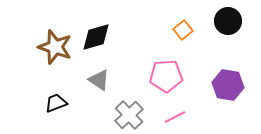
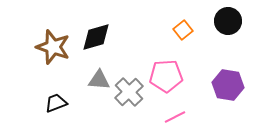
brown star: moved 2 px left
gray triangle: rotated 30 degrees counterclockwise
gray cross: moved 23 px up
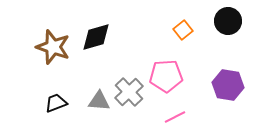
gray triangle: moved 21 px down
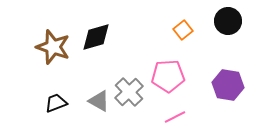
pink pentagon: moved 2 px right
gray triangle: rotated 25 degrees clockwise
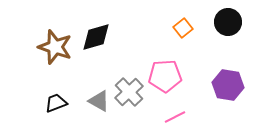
black circle: moved 1 px down
orange square: moved 2 px up
brown star: moved 2 px right
pink pentagon: moved 3 px left
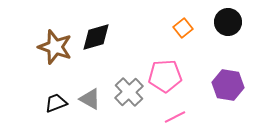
gray triangle: moved 9 px left, 2 px up
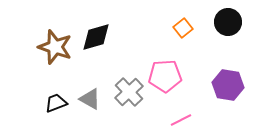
pink line: moved 6 px right, 3 px down
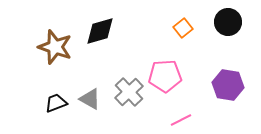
black diamond: moved 4 px right, 6 px up
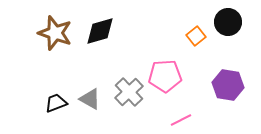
orange square: moved 13 px right, 8 px down
brown star: moved 14 px up
